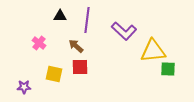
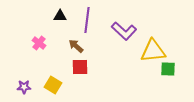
yellow square: moved 1 px left, 11 px down; rotated 18 degrees clockwise
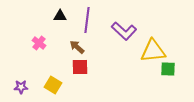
brown arrow: moved 1 px right, 1 px down
purple star: moved 3 px left
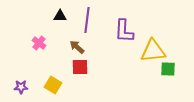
purple L-shape: rotated 50 degrees clockwise
